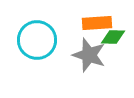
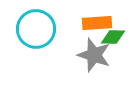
cyan circle: moved 1 px left, 11 px up
gray star: moved 5 px right
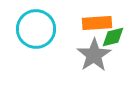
green diamond: rotated 15 degrees counterclockwise
gray star: rotated 20 degrees clockwise
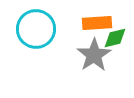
green diamond: moved 2 px right, 1 px down
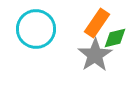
orange rectangle: rotated 52 degrees counterclockwise
gray star: moved 1 px right
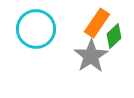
green diamond: moved 1 px left, 2 px up; rotated 30 degrees counterclockwise
gray star: moved 4 px left, 1 px down
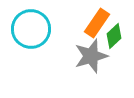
cyan circle: moved 5 px left
gray star: rotated 16 degrees clockwise
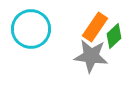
orange rectangle: moved 2 px left, 4 px down
gray star: rotated 24 degrees clockwise
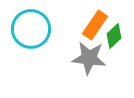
orange rectangle: moved 2 px up
gray star: moved 2 px left, 2 px down
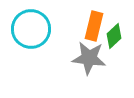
orange rectangle: moved 1 px left, 1 px down; rotated 20 degrees counterclockwise
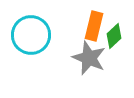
cyan circle: moved 6 px down
gray star: rotated 16 degrees clockwise
